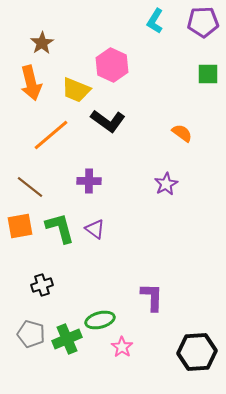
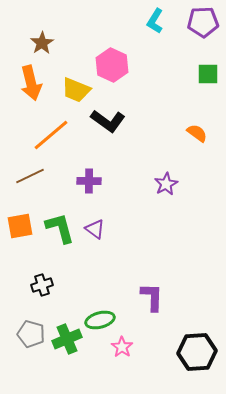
orange semicircle: moved 15 px right
brown line: moved 11 px up; rotated 64 degrees counterclockwise
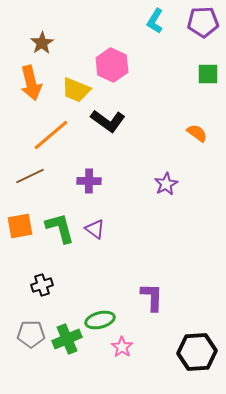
gray pentagon: rotated 16 degrees counterclockwise
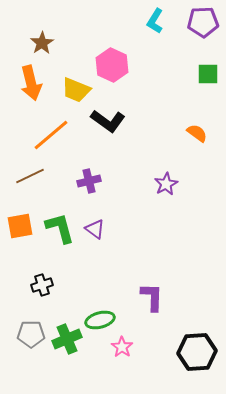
purple cross: rotated 15 degrees counterclockwise
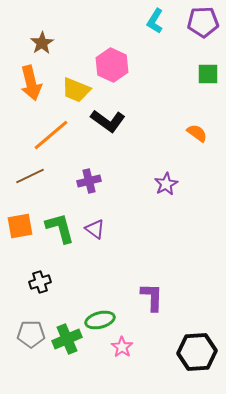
black cross: moved 2 px left, 3 px up
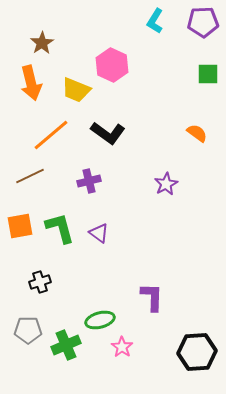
black L-shape: moved 12 px down
purple triangle: moved 4 px right, 4 px down
gray pentagon: moved 3 px left, 4 px up
green cross: moved 1 px left, 6 px down
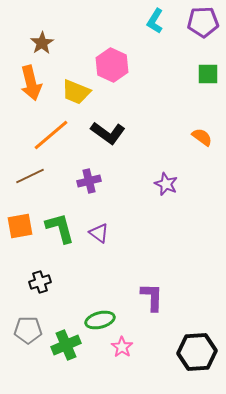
yellow trapezoid: moved 2 px down
orange semicircle: moved 5 px right, 4 px down
purple star: rotated 20 degrees counterclockwise
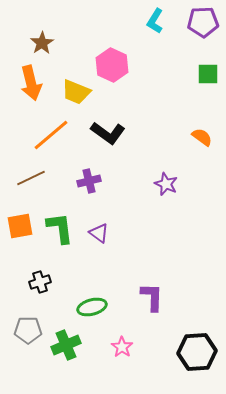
brown line: moved 1 px right, 2 px down
green L-shape: rotated 8 degrees clockwise
green ellipse: moved 8 px left, 13 px up
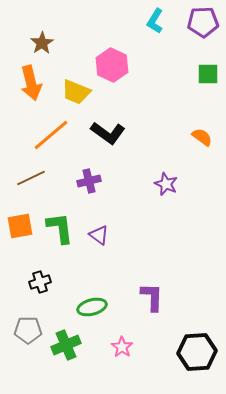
purple triangle: moved 2 px down
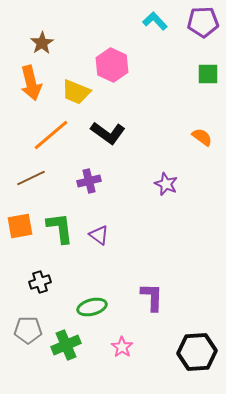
cyan L-shape: rotated 105 degrees clockwise
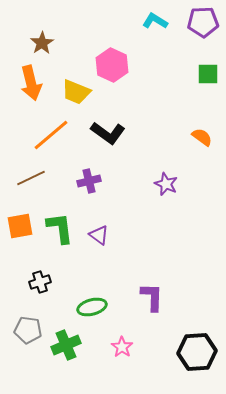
cyan L-shape: rotated 15 degrees counterclockwise
gray pentagon: rotated 8 degrees clockwise
